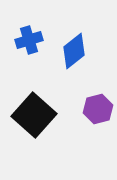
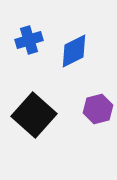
blue diamond: rotated 12 degrees clockwise
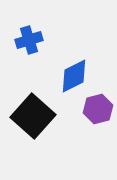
blue diamond: moved 25 px down
black square: moved 1 px left, 1 px down
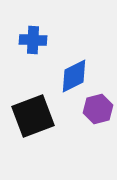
blue cross: moved 4 px right; rotated 20 degrees clockwise
black square: rotated 27 degrees clockwise
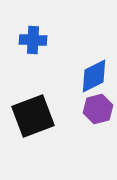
blue diamond: moved 20 px right
